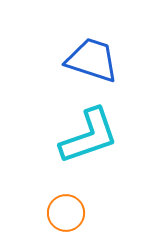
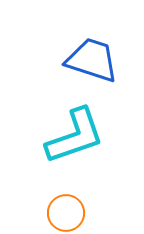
cyan L-shape: moved 14 px left
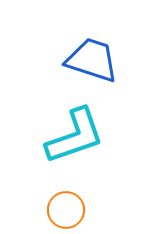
orange circle: moved 3 px up
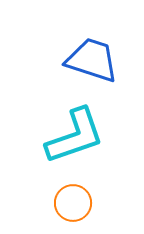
orange circle: moved 7 px right, 7 px up
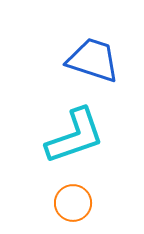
blue trapezoid: moved 1 px right
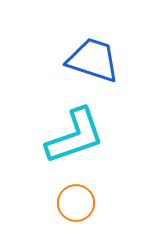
orange circle: moved 3 px right
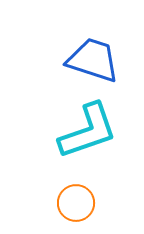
cyan L-shape: moved 13 px right, 5 px up
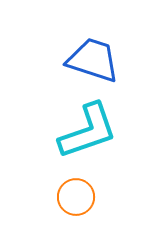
orange circle: moved 6 px up
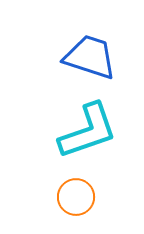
blue trapezoid: moved 3 px left, 3 px up
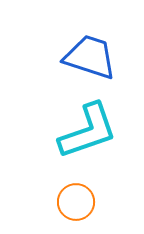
orange circle: moved 5 px down
